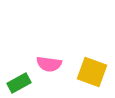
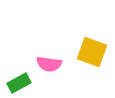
yellow square: moved 20 px up
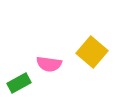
yellow square: rotated 20 degrees clockwise
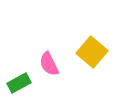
pink semicircle: rotated 55 degrees clockwise
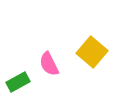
green rectangle: moved 1 px left, 1 px up
